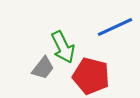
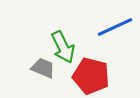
gray trapezoid: rotated 105 degrees counterclockwise
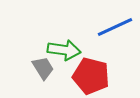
green arrow: moved 1 px right, 3 px down; rotated 56 degrees counterclockwise
gray trapezoid: rotated 35 degrees clockwise
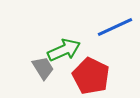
green arrow: rotated 32 degrees counterclockwise
red pentagon: rotated 12 degrees clockwise
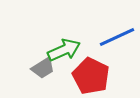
blue line: moved 2 px right, 10 px down
gray trapezoid: rotated 90 degrees clockwise
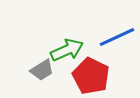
green arrow: moved 3 px right
gray trapezoid: moved 1 px left, 2 px down
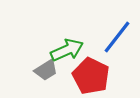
blue line: rotated 27 degrees counterclockwise
gray trapezoid: moved 4 px right
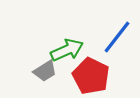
gray trapezoid: moved 1 px left, 1 px down
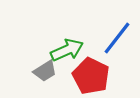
blue line: moved 1 px down
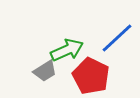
blue line: rotated 9 degrees clockwise
